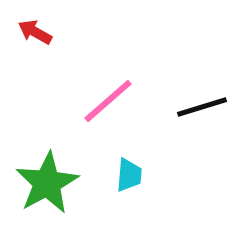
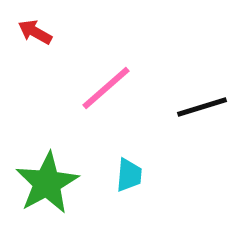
pink line: moved 2 px left, 13 px up
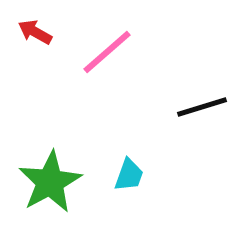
pink line: moved 1 px right, 36 px up
cyan trapezoid: rotated 15 degrees clockwise
green star: moved 3 px right, 1 px up
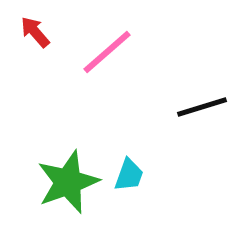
red arrow: rotated 20 degrees clockwise
green star: moved 18 px right; rotated 8 degrees clockwise
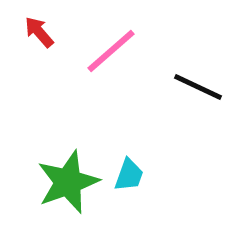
red arrow: moved 4 px right
pink line: moved 4 px right, 1 px up
black line: moved 4 px left, 20 px up; rotated 42 degrees clockwise
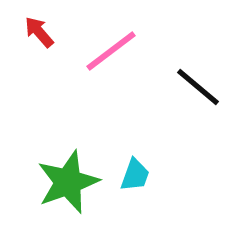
pink line: rotated 4 degrees clockwise
black line: rotated 15 degrees clockwise
cyan trapezoid: moved 6 px right
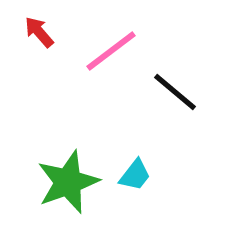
black line: moved 23 px left, 5 px down
cyan trapezoid: rotated 18 degrees clockwise
